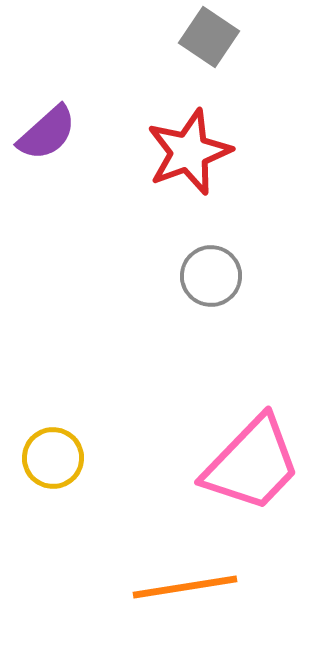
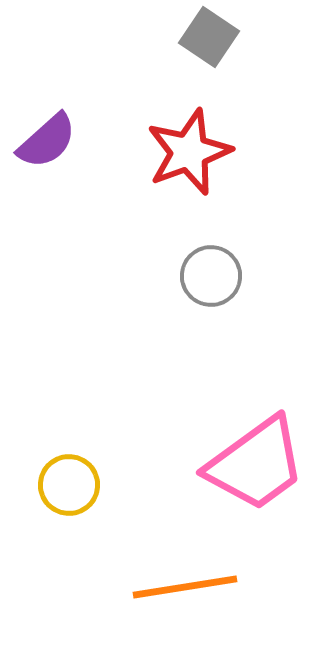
purple semicircle: moved 8 px down
yellow circle: moved 16 px right, 27 px down
pink trapezoid: moved 4 px right; rotated 10 degrees clockwise
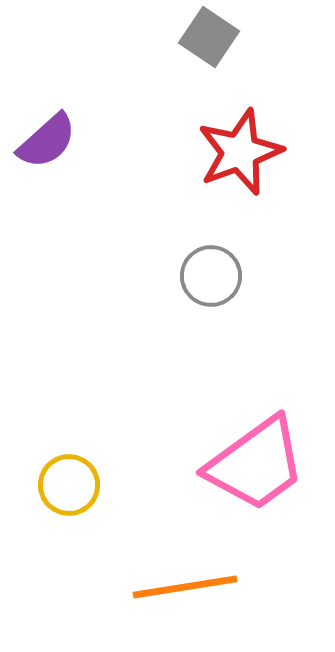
red star: moved 51 px right
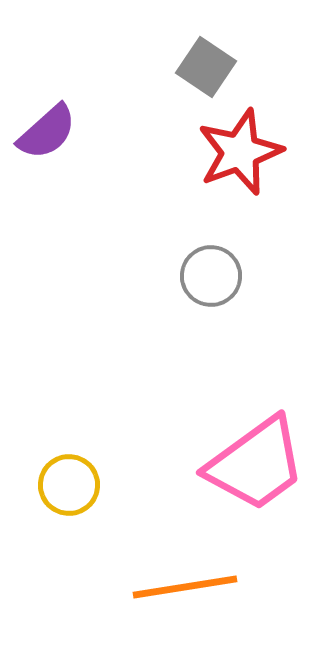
gray square: moved 3 px left, 30 px down
purple semicircle: moved 9 px up
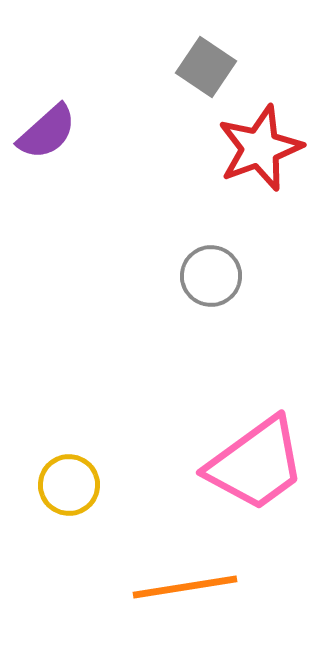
red star: moved 20 px right, 4 px up
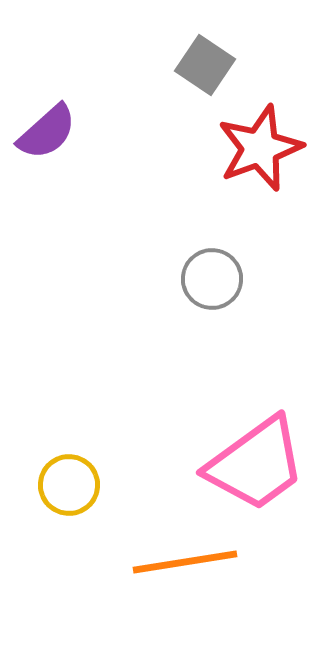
gray square: moved 1 px left, 2 px up
gray circle: moved 1 px right, 3 px down
orange line: moved 25 px up
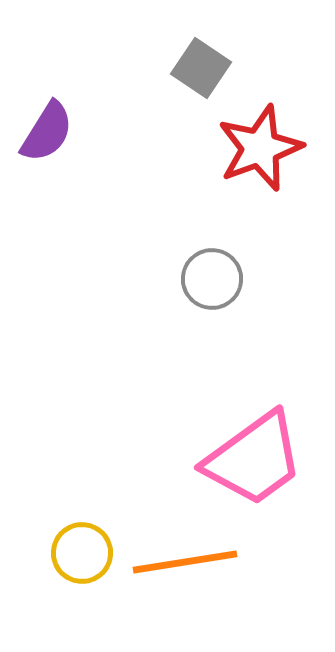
gray square: moved 4 px left, 3 px down
purple semicircle: rotated 16 degrees counterclockwise
pink trapezoid: moved 2 px left, 5 px up
yellow circle: moved 13 px right, 68 px down
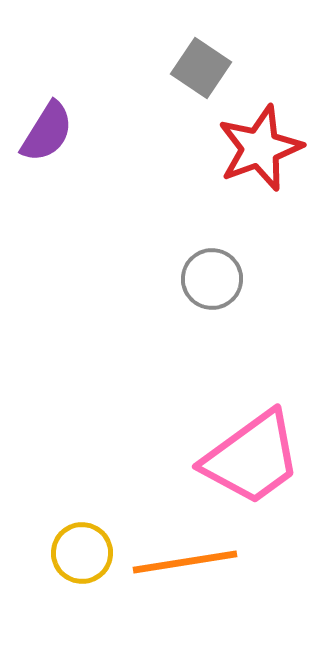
pink trapezoid: moved 2 px left, 1 px up
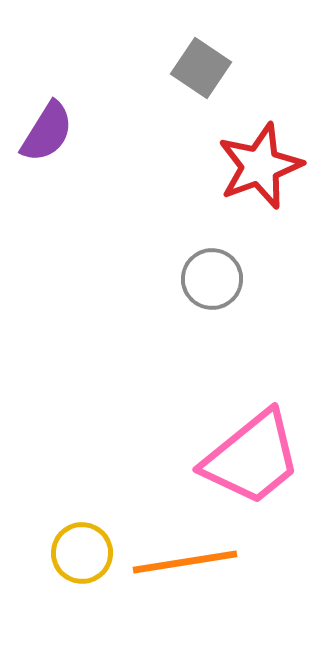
red star: moved 18 px down
pink trapezoid: rotated 3 degrees counterclockwise
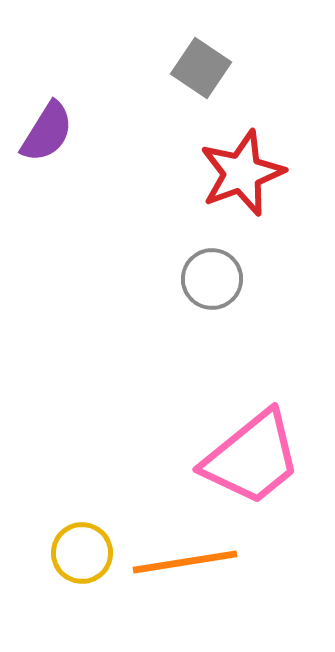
red star: moved 18 px left, 7 px down
